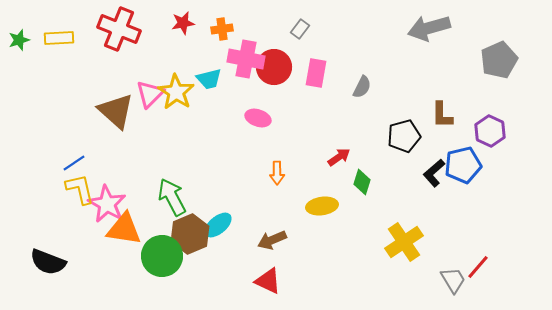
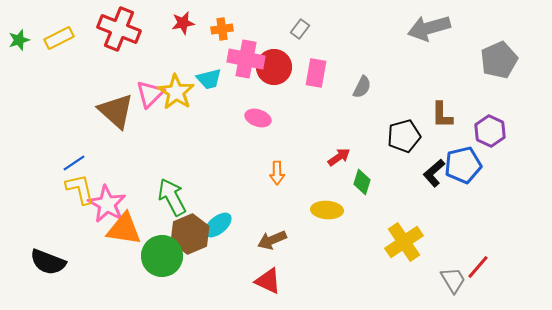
yellow rectangle: rotated 24 degrees counterclockwise
yellow ellipse: moved 5 px right, 4 px down; rotated 12 degrees clockwise
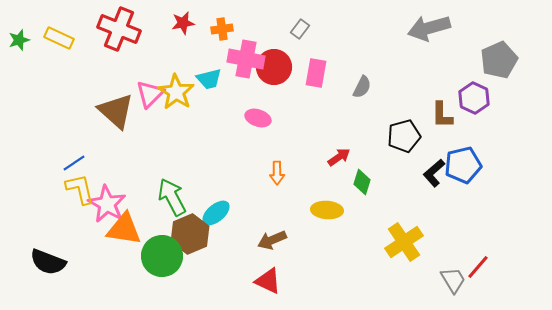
yellow rectangle: rotated 52 degrees clockwise
purple hexagon: moved 16 px left, 33 px up
cyan ellipse: moved 2 px left, 12 px up
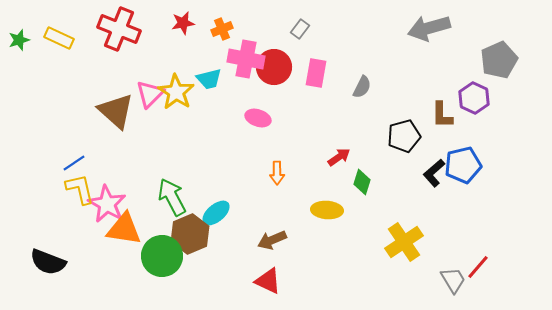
orange cross: rotated 15 degrees counterclockwise
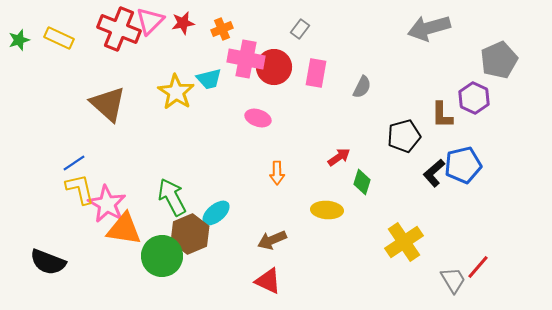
pink triangle: moved 73 px up
brown triangle: moved 8 px left, 7 px up
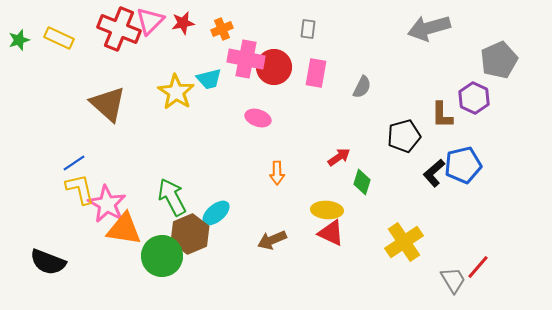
gray rectangle: moved 8 px right; rotated 30 degrees counterclockwise
red triangle: moved 63 px right, 48 px up
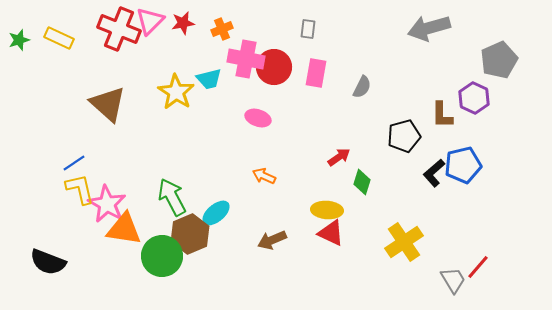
orange arrow: moved 13 px left, 3 px down; rotated 115 degrees clockwise
